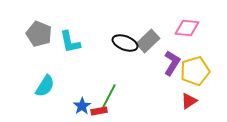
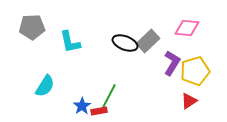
gray pentagon: moved 7 px left, 7 px up; rotated 25 degrees counterclockwise
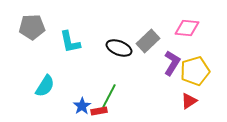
black ellipse: moved 6 px left, 5 px down
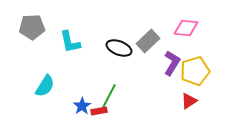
pink diamond: moved 1 px left
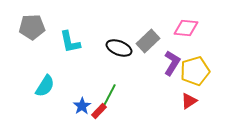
red rectangle: rotated 35 degrees counterclockwise
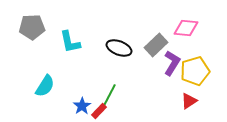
gray rectangle: moved 8 px right, 4 px down
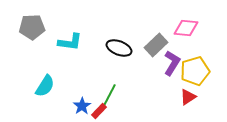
cyan L-shape: rotated 70 degrees counterclockwise
red triangle: moved 1 px left, 4 px up
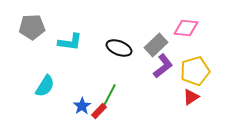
purple L-shape: moved 9 px left, 3 px down; rotated 20 degrees clockwise
red triangle: moved 3 px right
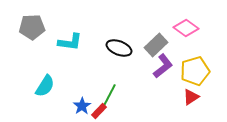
pink diamond: rotated 30 degrees clockwise
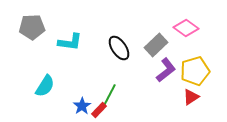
black ellipse: rotated 35 degrees clockwise
purple L-shape: moved 3 px right, 4 px down
red rectangle: moved 1 px up
